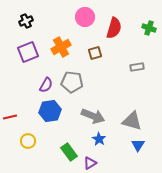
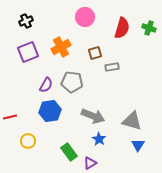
red semicircle: moved 8 px right
gray rectangle: moved 25 px left
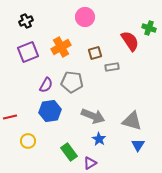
red semicircle: moved 8 px right, 13 px down; rotated 50 degrees counterclockwise
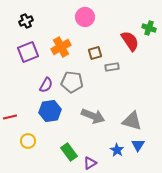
blue star: moved 18 px right, 11 px down
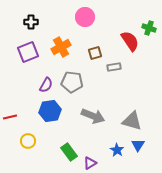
black cross: moved 5 px right, 1 px down; rotated 24 degrees clockwise
gray rectangle: moved 2 px right
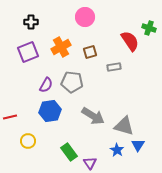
brown square: moved 5 px left, 1 px up
gray arrow: rotated 10 degrees clockwise
gray triangle: moved 8 px left, 5 px down
purple triangle: rotated 32 degrees counterclockwise
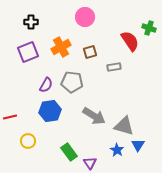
gray arrow: moved 1 px right
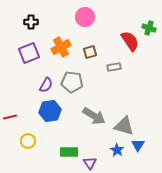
purple square: moved 1 px right, 1 px down
green rectangle: rotated 54 degrees counterclockwise
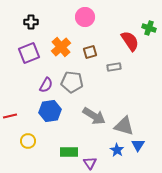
orange cross: rotated 12 degrees counterclockwise
red line: moved 1 px up
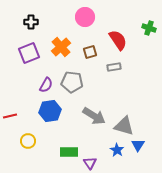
red semicircle: moved 12 px left, 1 px up
